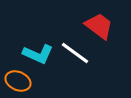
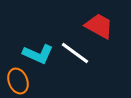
red trapezoid: rotated 8 degrees counterclockwise
orange ellipse: rotated 45 degrees clockwise
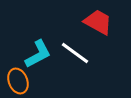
red trapezoid: moved 1 px left, 4 px up
cyan L-shape: rotated 52 degrees counterclockwise
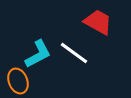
white line: moved 1 px left
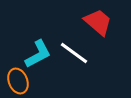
red trapezoid: rotated 12 degrees clockwise
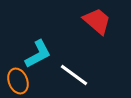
red trapezoid: moved 1 px left, 1 px up
white line: moved 22 px down
